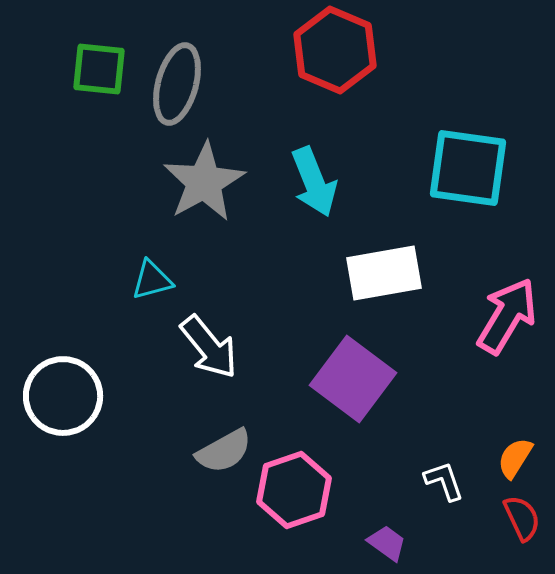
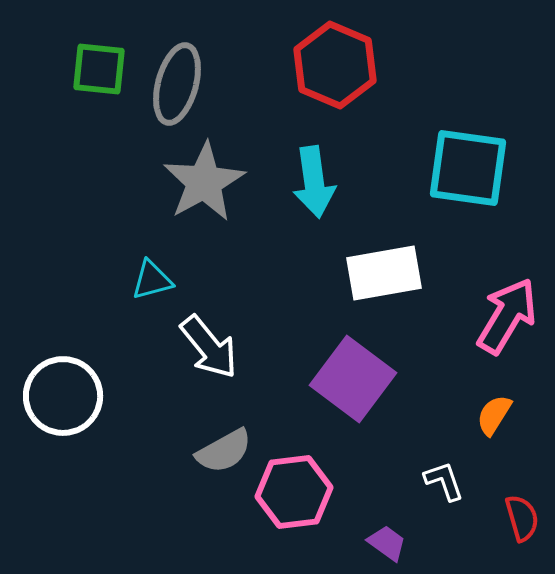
red hexagon: moved 15 px down
cyan arrow: rotated 14 degrees clockwise
orange semicircle: moved 21 px left, 43 px up
pink hexagon: moved 2 px down; rotated 12 degrees clockwise
red semicircle: rotated 9 degrees clockwise
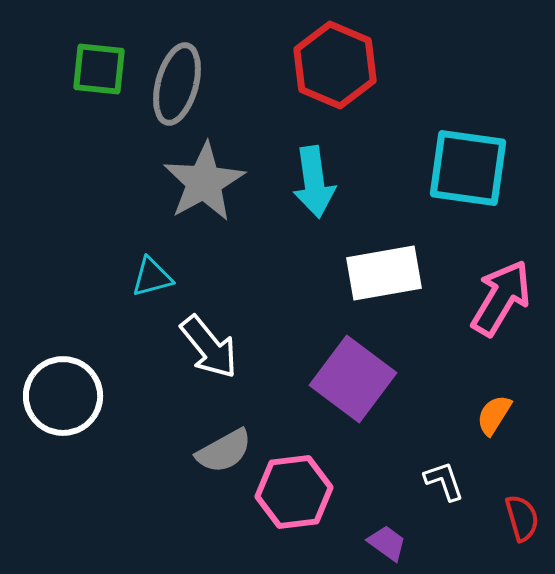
cyan triangle: moved 3 px up
pink arrow: moved 6 px left, 18 px up
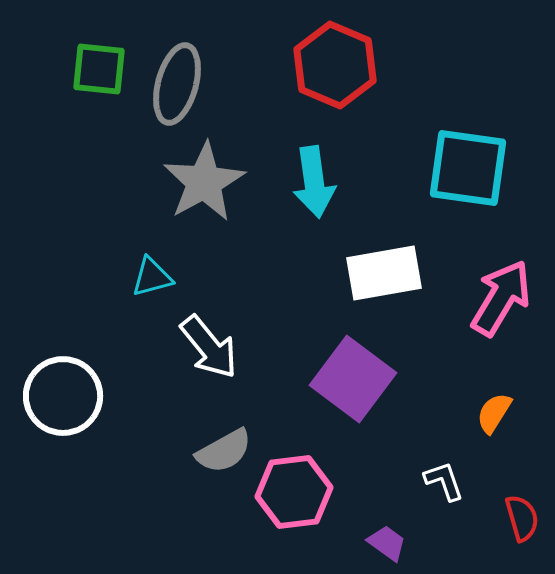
orange semicircle: moved 2 px up
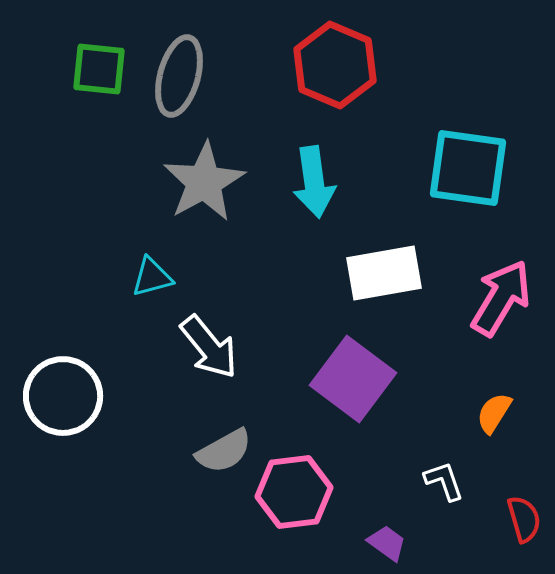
gray ellipse: moved 2 px right, 8 px up
red semicircle: moved 2 px right, 1 px down
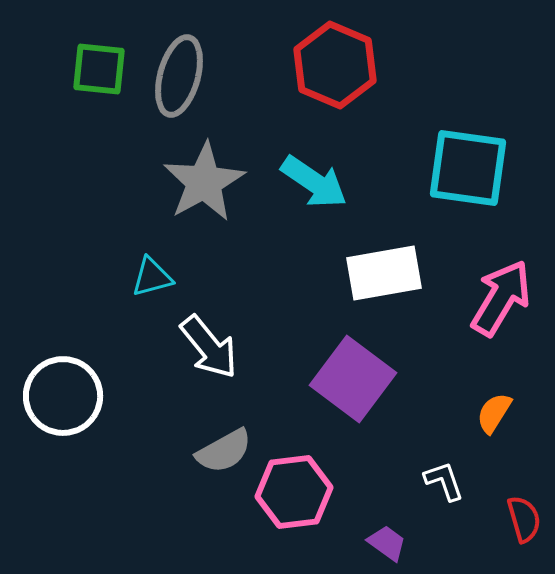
cyan arrow: rotated 48 degrees counterclockwise
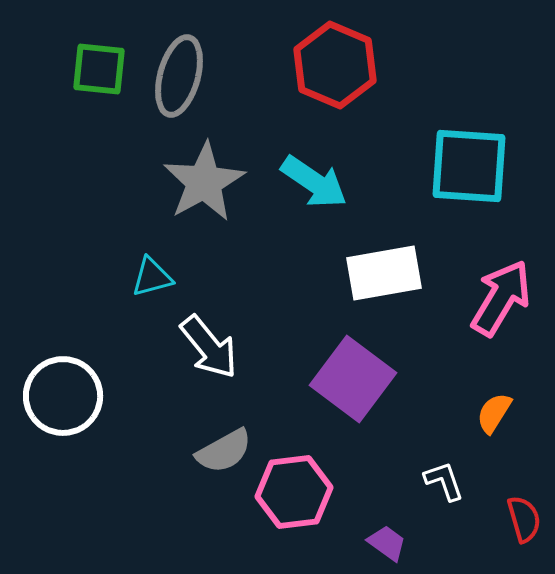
cyan square: moved 1 px right, 2 px up; rotated 4 degrees counterclockwise
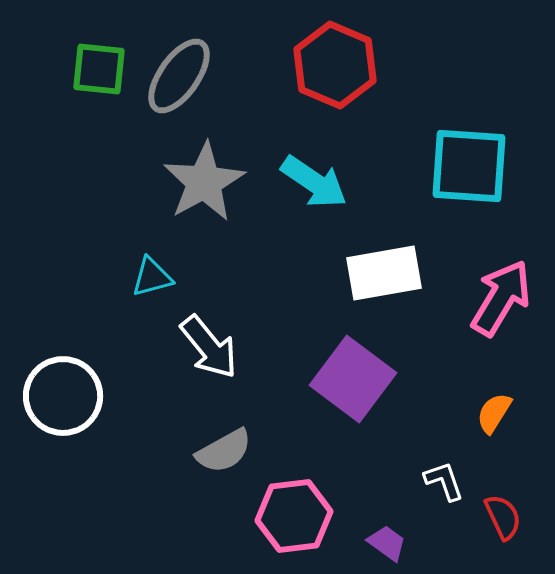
gray ellipse: rotated 20 degrees clockwise
pink hexagon: moved 24 px down
red semicircle: moved 21 px left, 2 px up; rotated 9 degrees counterclockwise
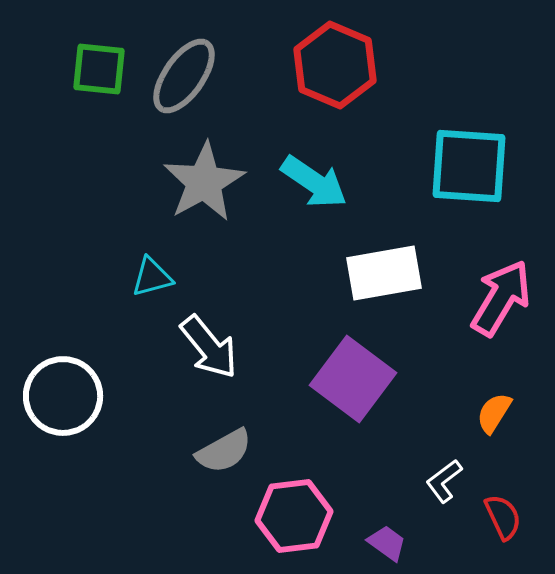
gray ellipse: moved 5 px right
white L-shape: rotated 108 degrees counterclockwise
